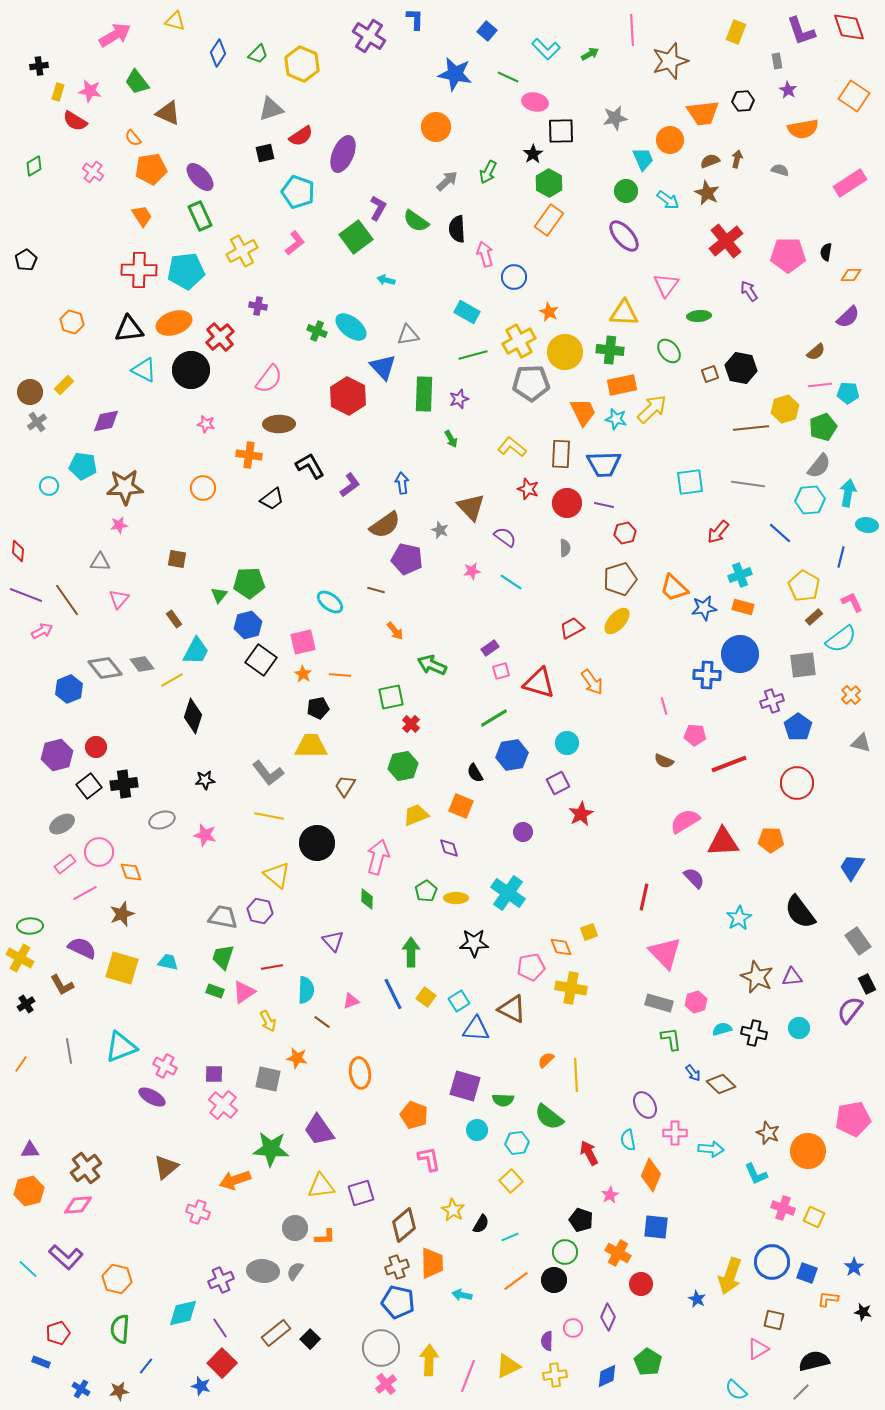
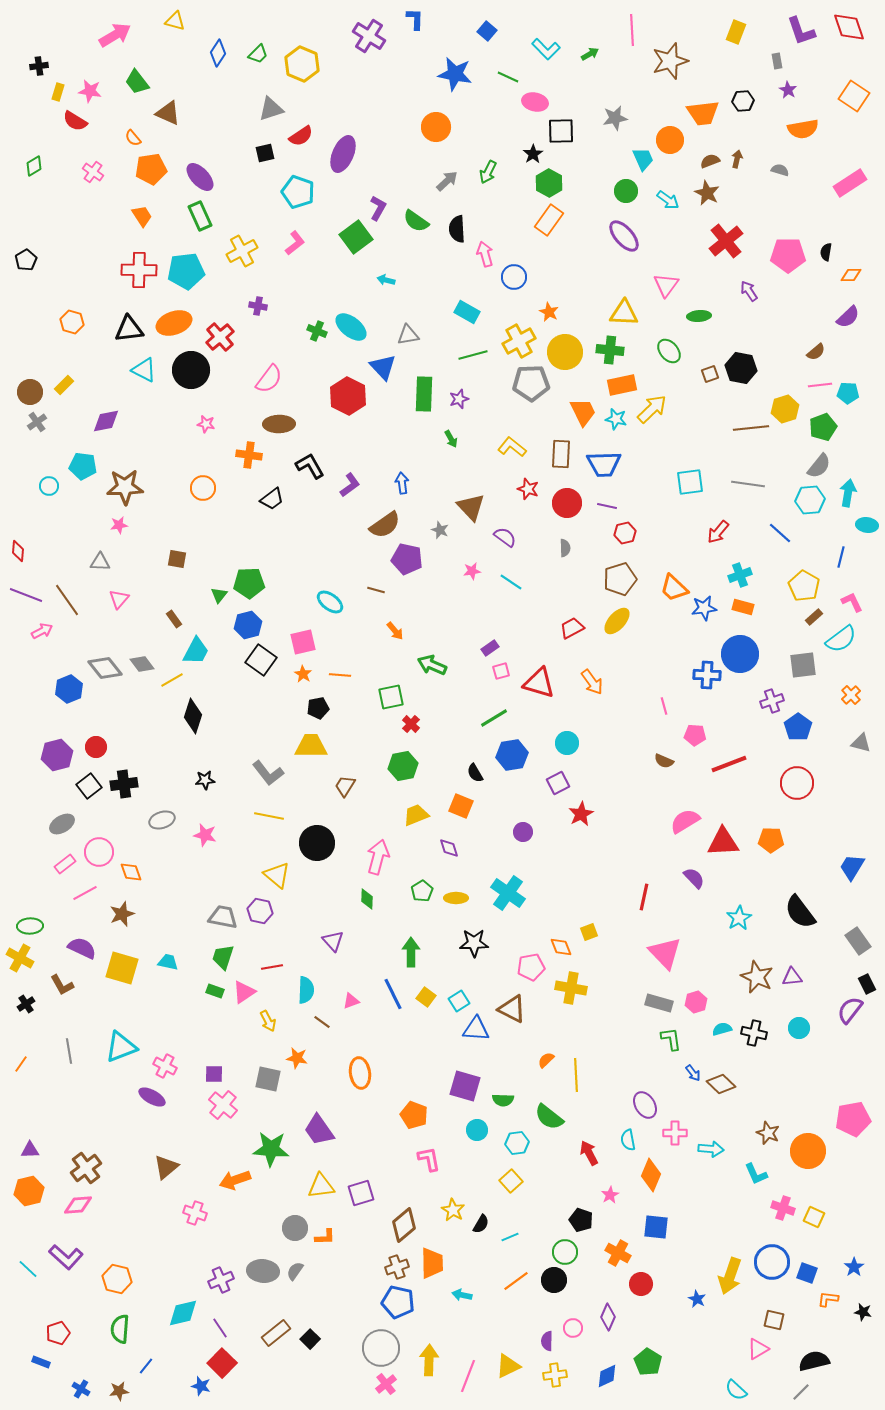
purple line at (604, 505): moved 3 px right, 1 px down
green pentagon at (426, 891): moved 4 px left
pink cross at (198, 1212): moved 3 px left, 1 px down
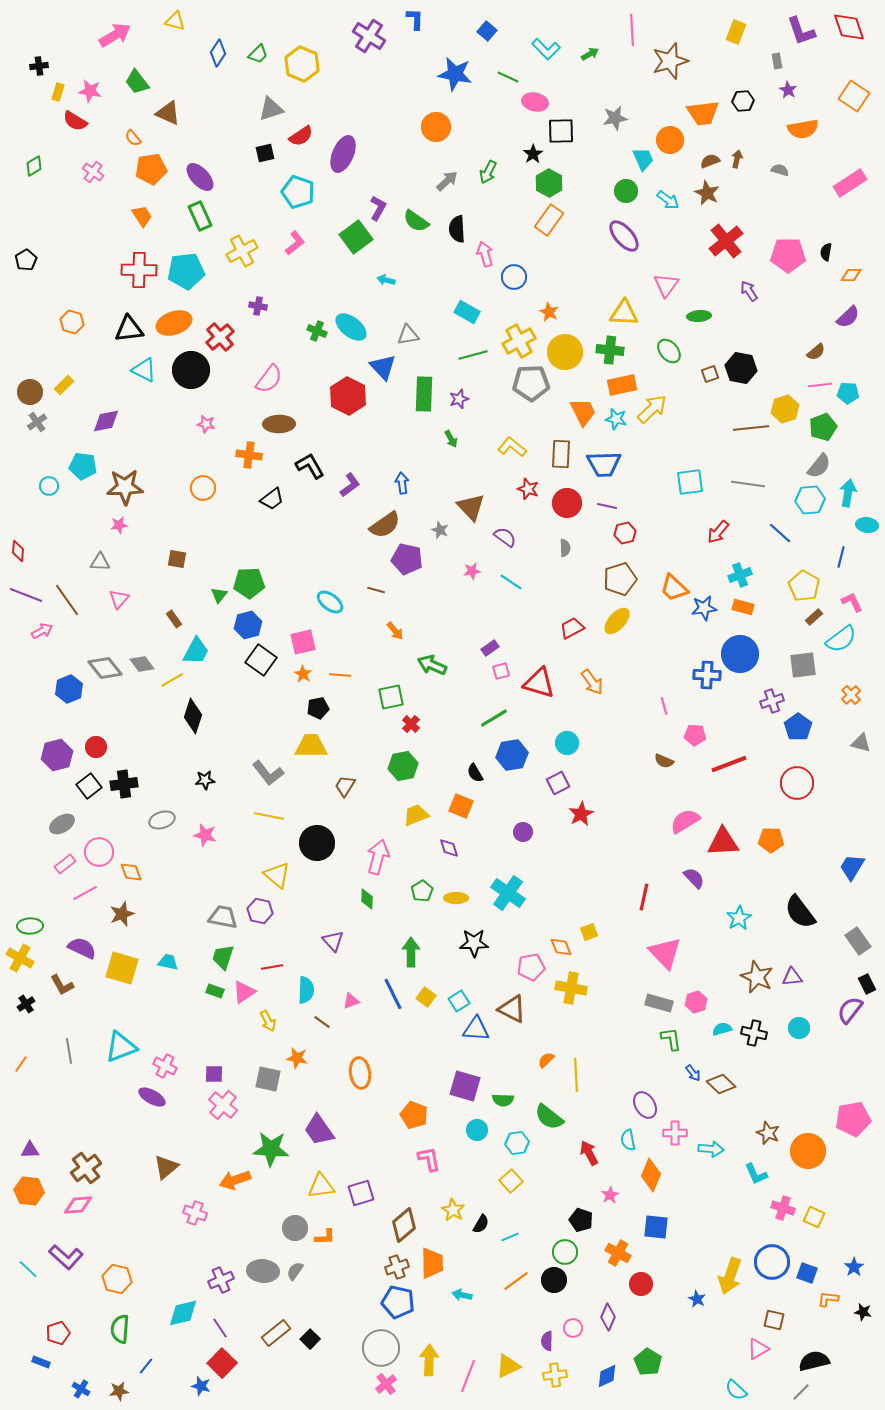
orange hexagon at (29, 1191): rotated 20 degrees clockwise
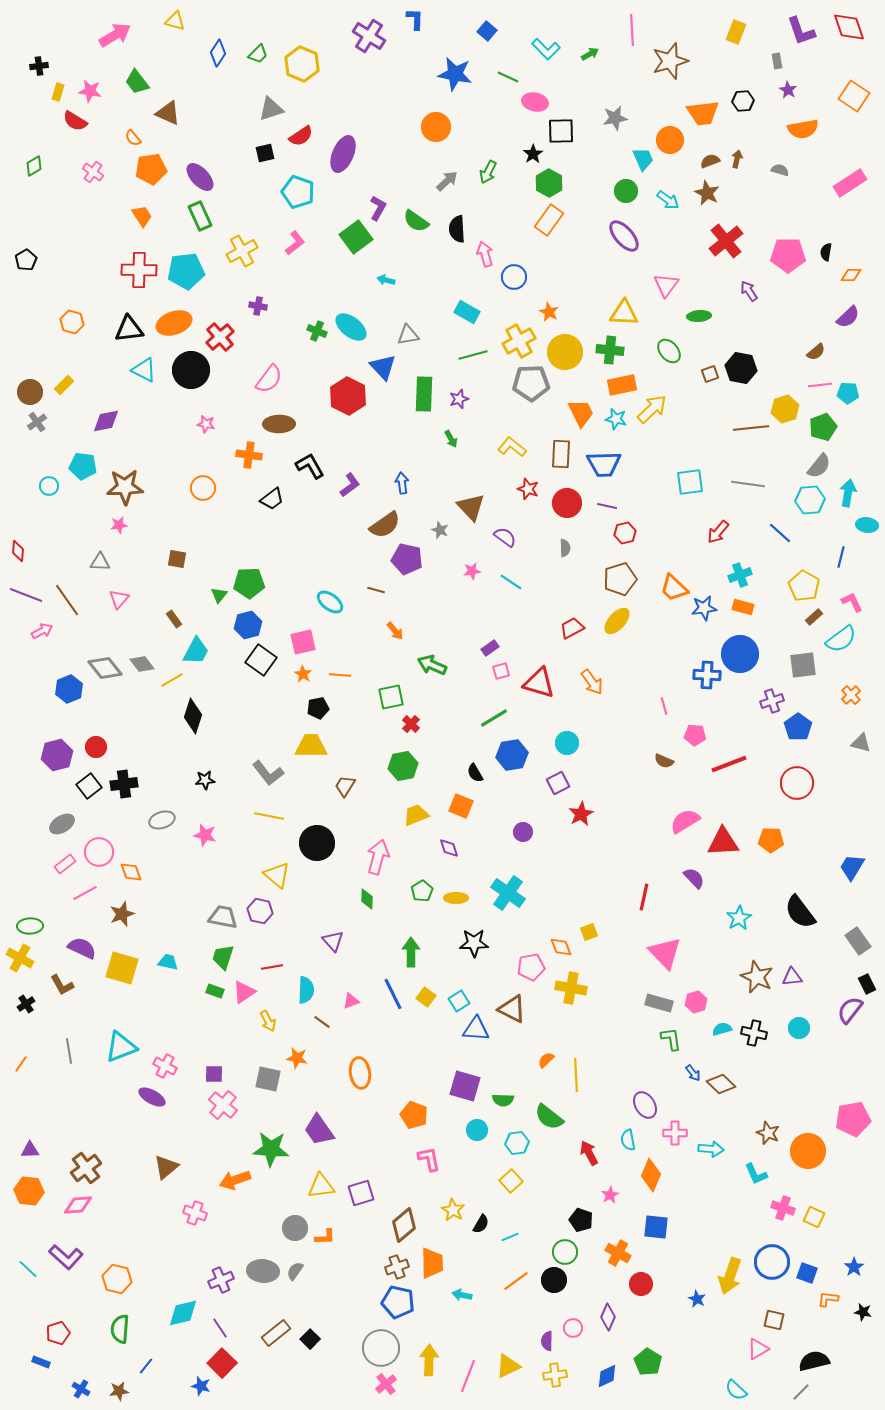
orange trapezoid at (583, 412): moved 2 px left, 1 px down
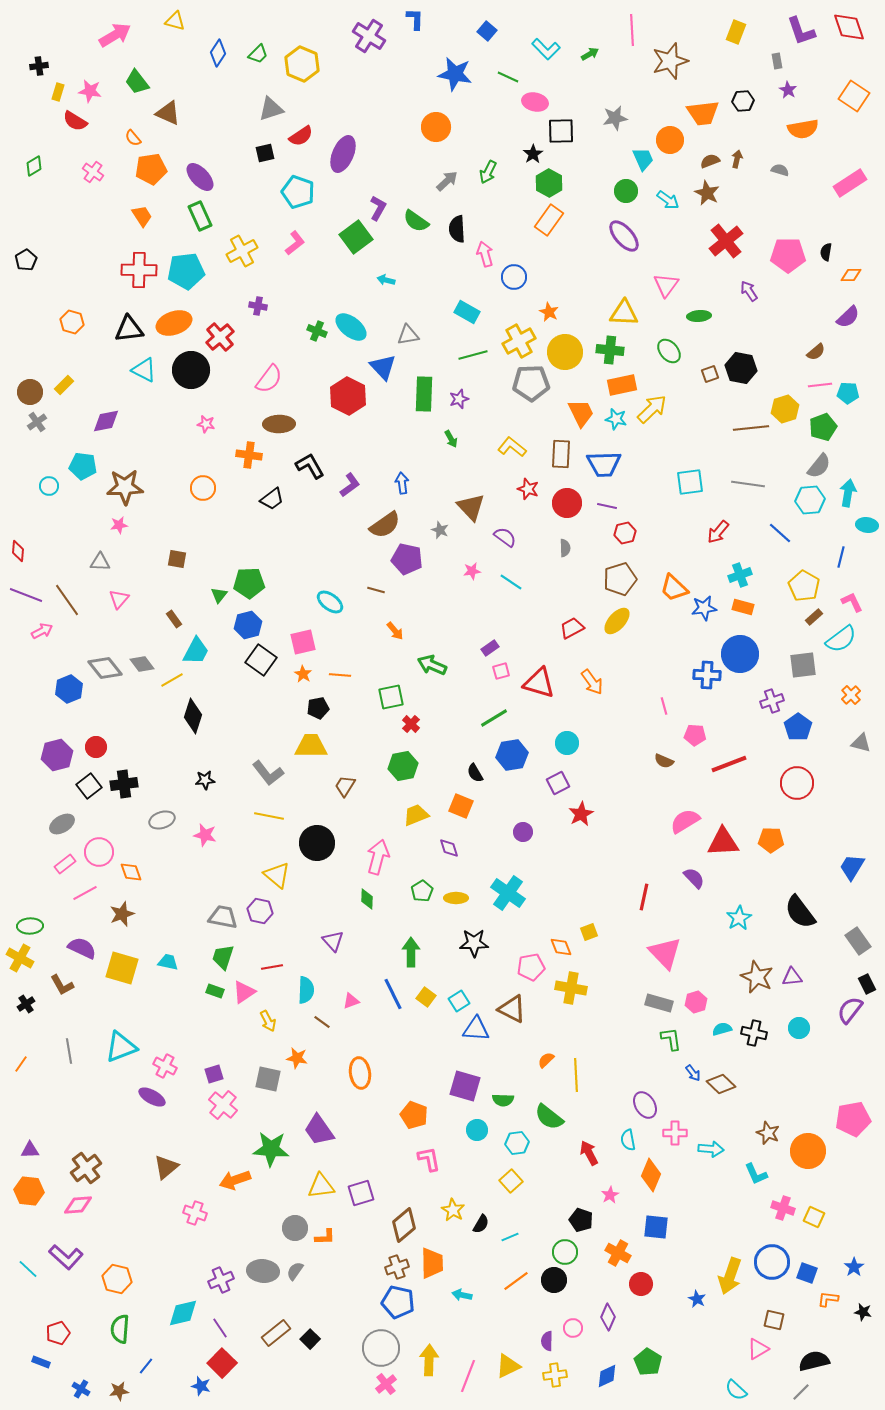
purple square at (214, 1074): rotated 18 degrees counterclockwise
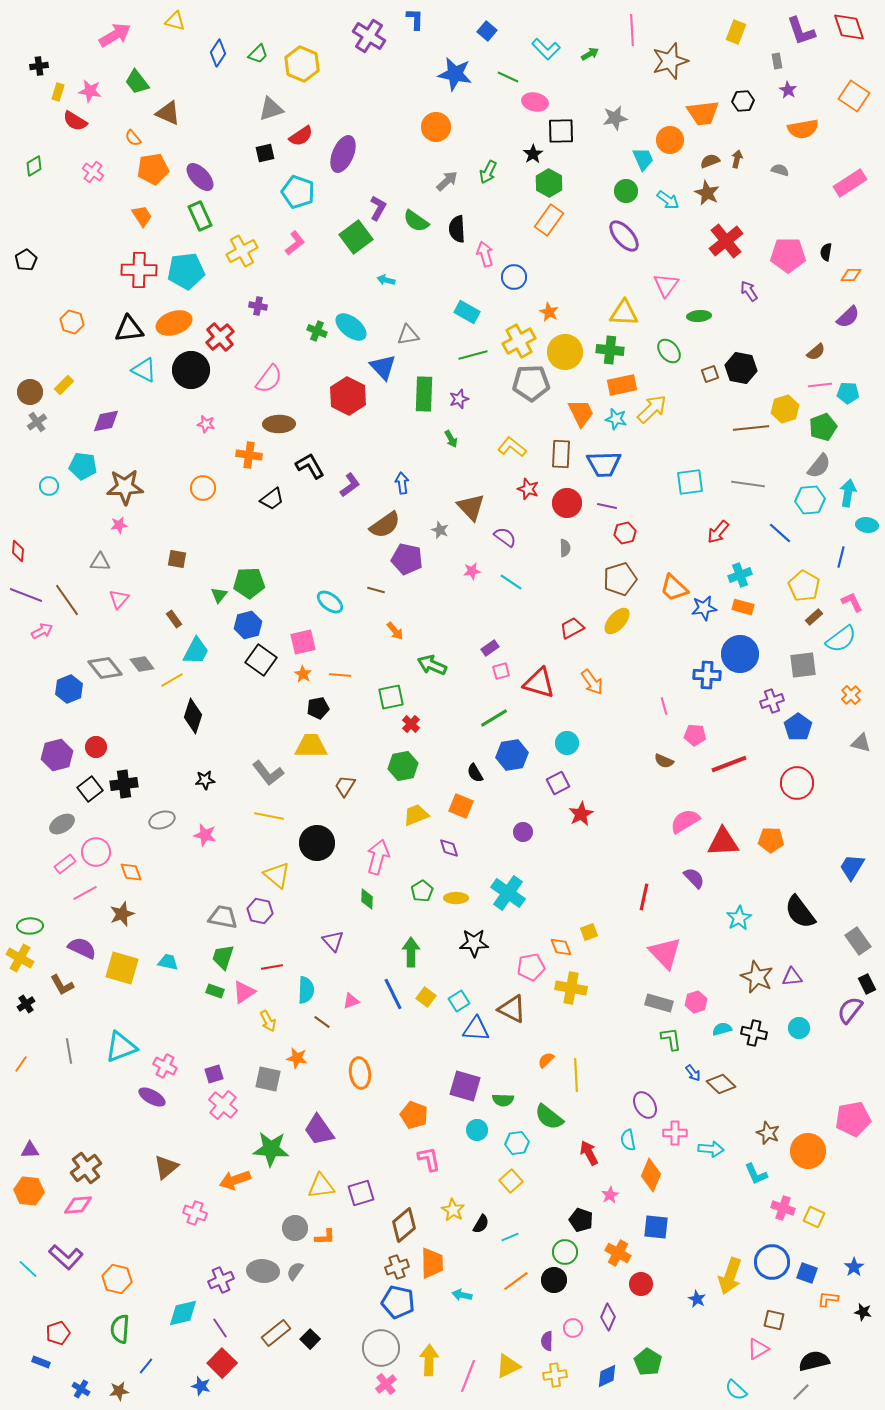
orange pentagon at (151, 169): moved 2 px right
black square at (89, 786): moved 1 px right, 3 px down
pink circle at (99, 852): moved 3 px left
